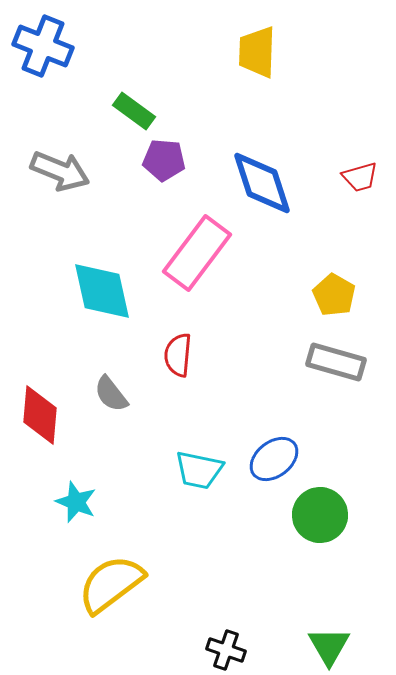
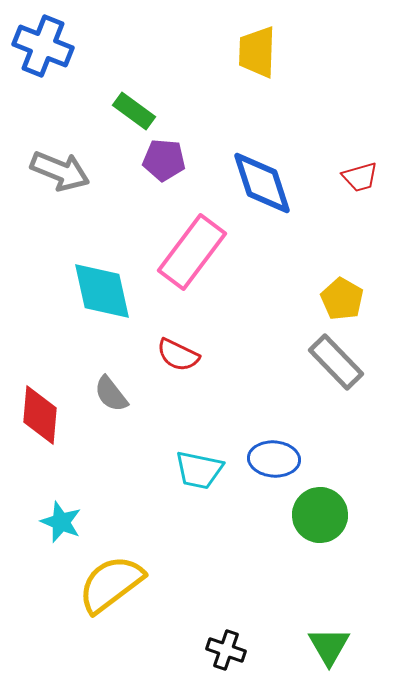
pink rectangle: moved 5 px left, 1 px up
yellow pentagon: moved 8 px right, 4 px down
red semicircle: rotated 69 degrees counterclockwise
gray rectangle: rotated 30 degrees clockwise
blue ellipse: rotated 42 degrees clockwise
cyan star: moved 15 px left, 20 px down
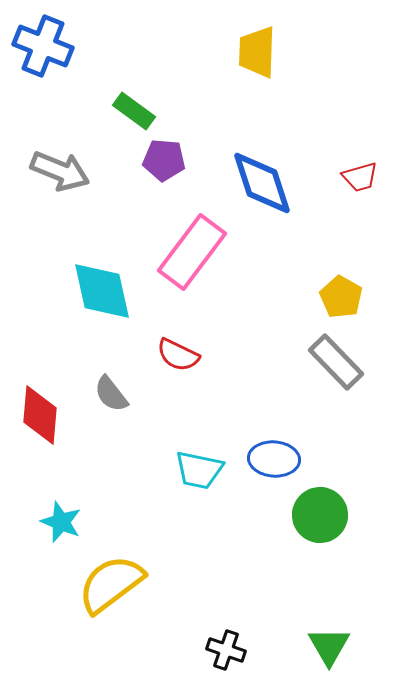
yellow pentagon: moved 1 px left, 2 px up
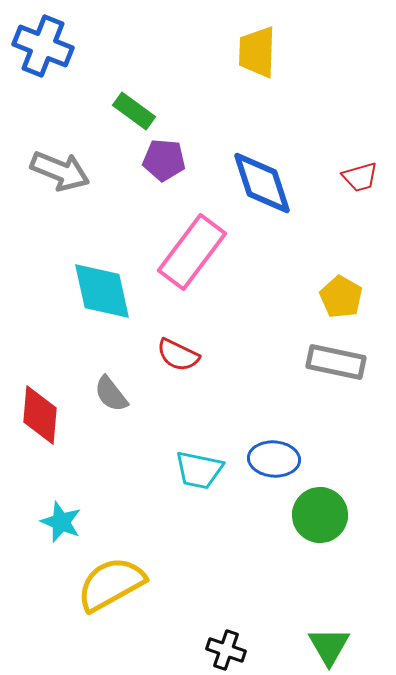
gray rectangle: rotated 34 degrees counterclockwise
yellow semicircle: rotated 8 degrees clockwise
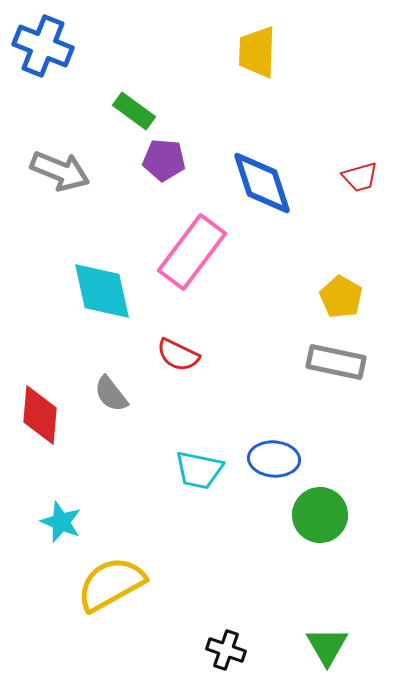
green triangle: moved 2 px left
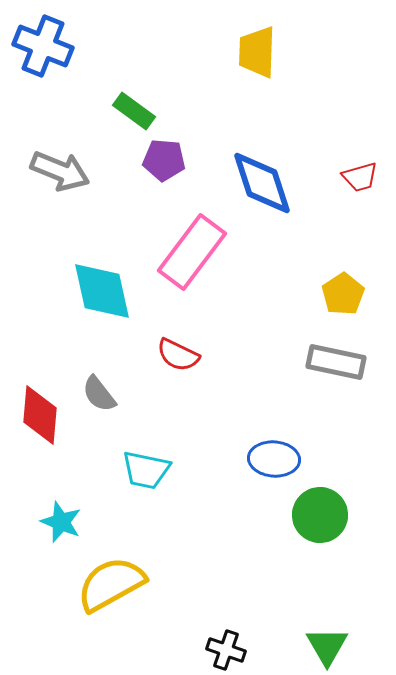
yellow pentagon: moved 2 px right, 3 px up; rotated 9 degrees clockwise
gray semicircle: moved 12 px left
cyan trapezoid: moved 53 px left
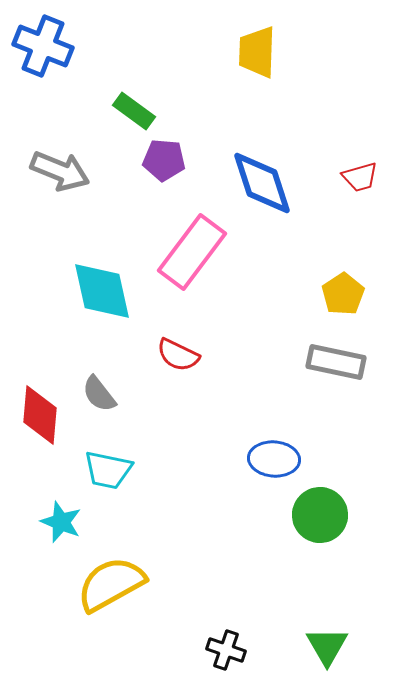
cyan trapezoid: moved 38 px left
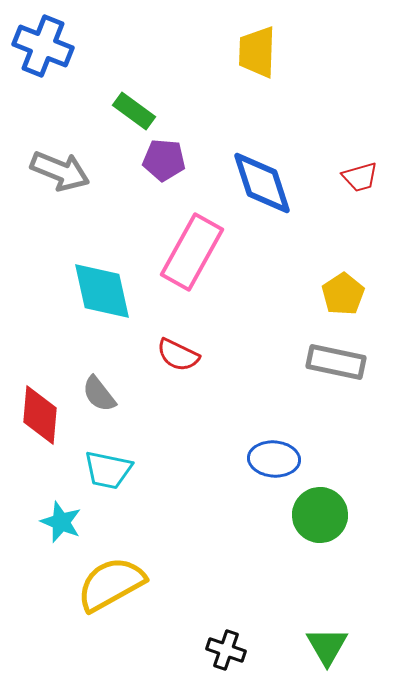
pink rectangle: rotated 8 degrees counterclockwise
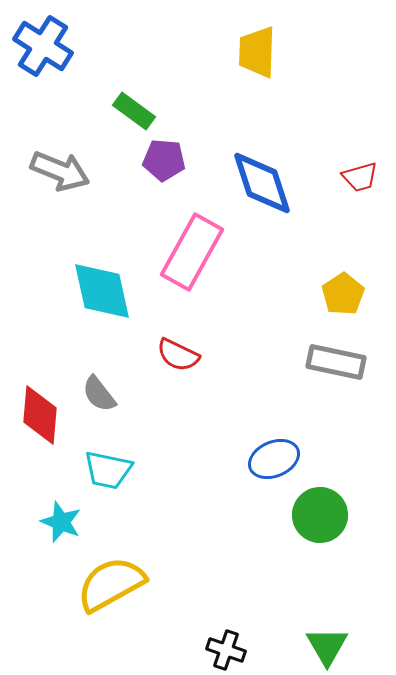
blue cross: rotated 10 degrees clockwise
blue ellipse: rotated 27 degrees counterclockwise
